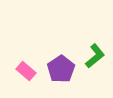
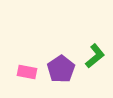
pink rectangle: moved 1 px right, 1 px down; rotated 30 degrees counterclockwise
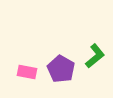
purple pentagon: rotated 8 degrees counterclockwise
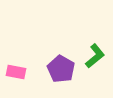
pink rectangle: moved 11 px left
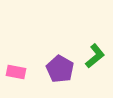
purple pentagon: moved 1 px left
